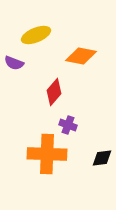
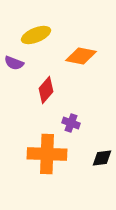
red diamond: moved 8 px left, 2 px up
purple cross: moved 3 px right, 2 px up
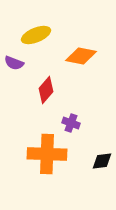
black diamond: moved 3 px down
